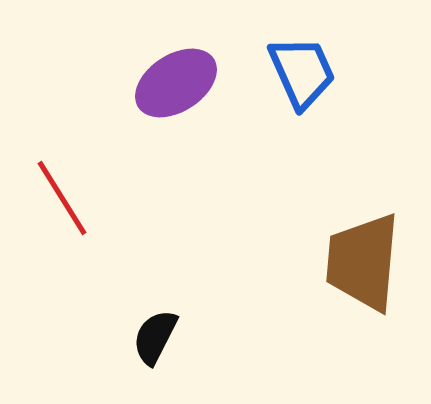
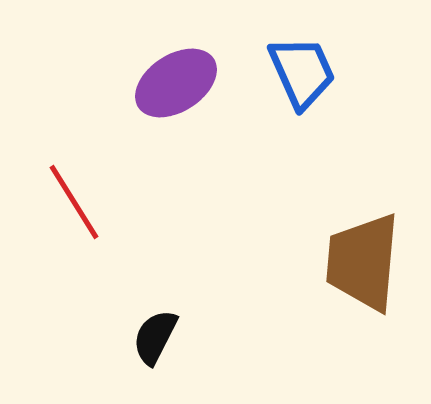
red line: moved 12 px right, 4 px down
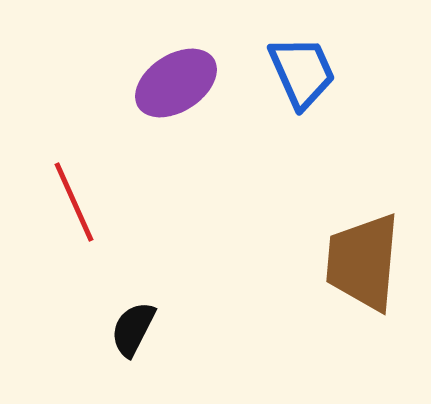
red line: rotated 8 degrees clockwise
black semicircle: moved 22 px left, 8 px up
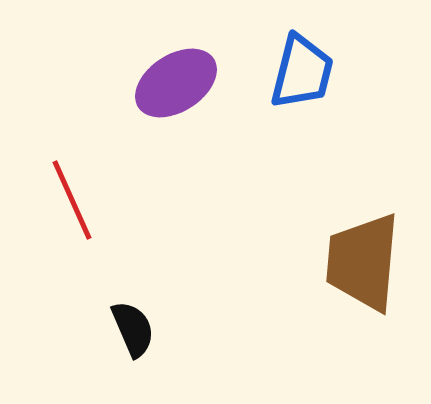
blue trapezoid: rotated 38 degrees clockwise
red line: moved 2 px left, 2 px up
black semicircle: rotated 130 degrees clockwise
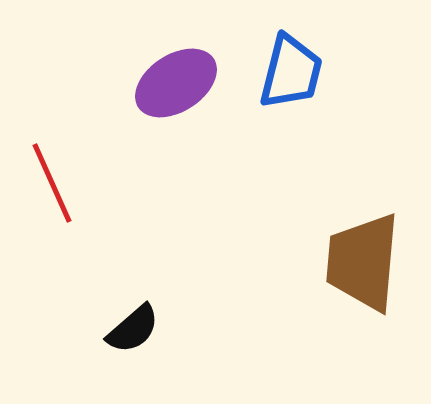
blue trapezoid: moved 11 px left
red line: moved 20 px left, 17 px up
black semicircle: rotated 72 degrees clockwise
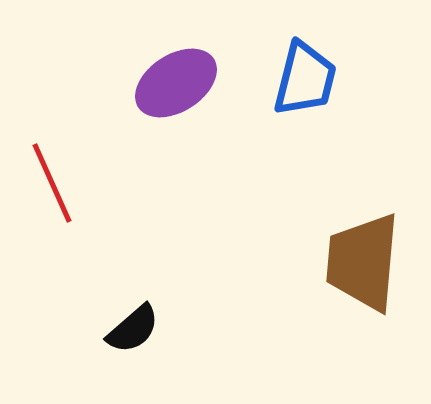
blue trapezoid: moved 14 px right, 7 px down
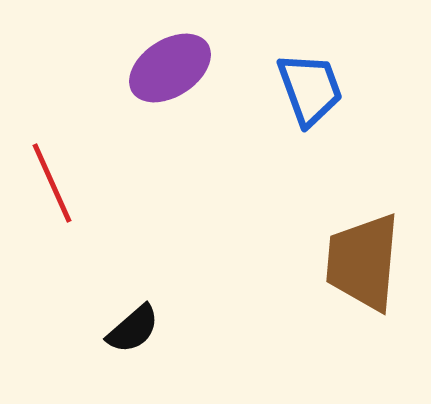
blue trapezoid: moved 5 px right, 10 px down; rotated 34 degrees counterclockwise
purple ellipse: moved 6 px left, 15 px up
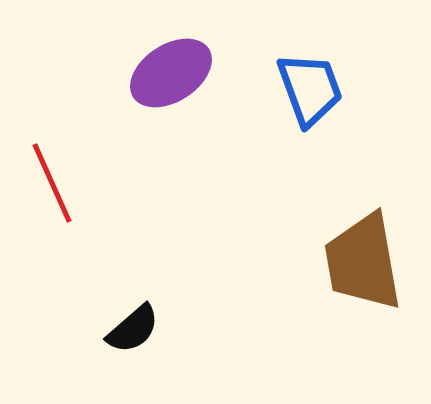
purple ellipse: moved 1 px right, 5 px down
brown trapezoid: rotated 15 degrees counterclockwise
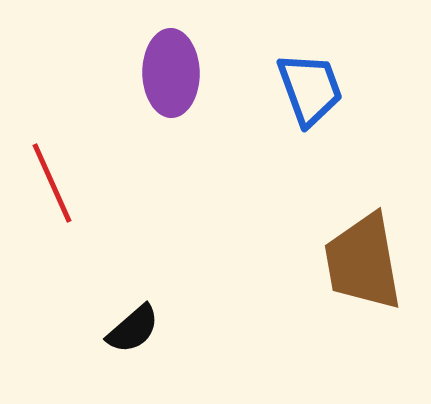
purple ellipse: rotated 58 degrees counterclockwise
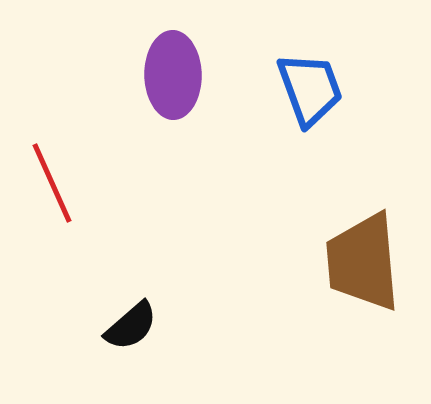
purple ellipse: moved 2 px right, 2 px down
brown trapezoid: rotated 5 degrees clockwise
black semicircle: moved 2 px left, 3 px up
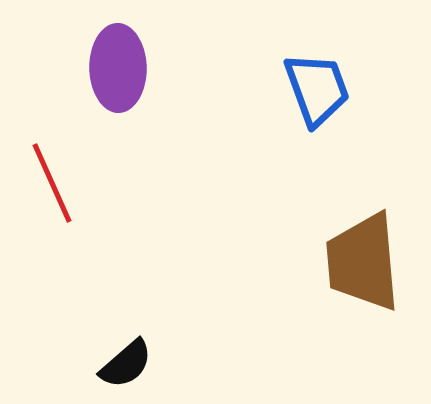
purple ellipse: moved 55 px left, 7 px up
blue trapezoid: moved 7 px right
black semicircle: moved 5 px left, 38 px down
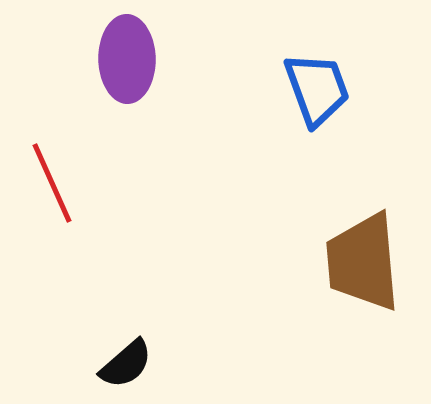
purple ellipse: moved 9 px right, 9 px up
